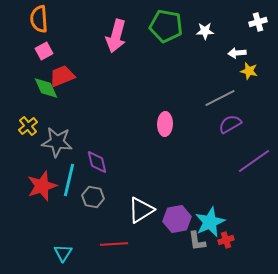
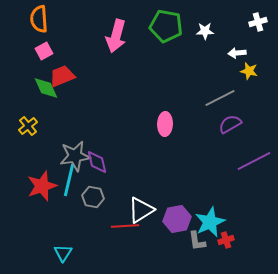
gray star: moved 18 px right, 14 px down; rotated 16 degrees counterclockwise
purple line: rotated 8 degrees clockwise
red line: moved 11 px right, 18 px up
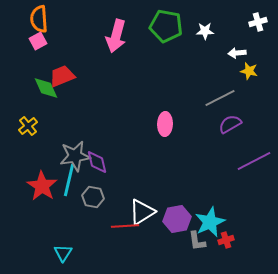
pink square: moved 6 px left, 10 px up
red star: rotated 20 degrees counterclockwise
white triangle: moved 1 px right, 2 px down
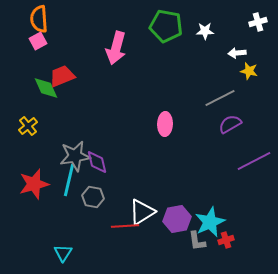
pink arrow: moved 12 px down
red star: moved 8 px left, 2 px up; rotated 24 degrees clockwise
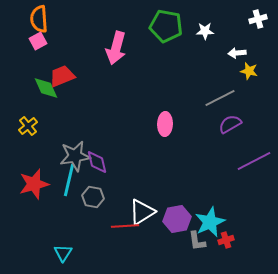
white cross: moved 3 px up
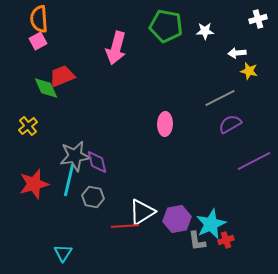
cyan star: moved 1 px right, 2 px down
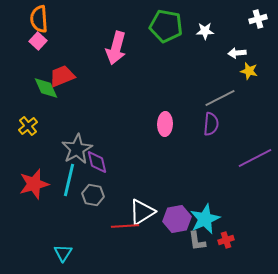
pink square: rotated 18 degrees counterclockwise
purple semicircle: moved 19 px left; rotated 125 degrees clockwise
gray star: moved 2 px right, 7 px up; rotated 20 degrees counterclockwise
purple line: moved 1 px right, 3 px up
gray hexagon: moved 2 px up
cyan star: moved 6 px left, 5 px up
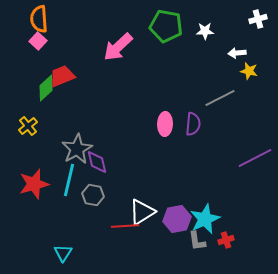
pink arrow: moved 2 px right, 1 px up; rotated 32 degrees clockwise
green diamond: rotated 72 degrees clockwise
purple semicircle: moved 18 px left
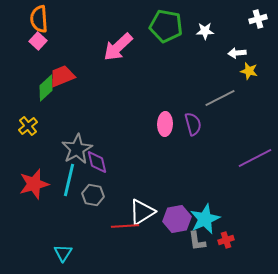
purple semicircle: rotated 20 degrees counterclockwise
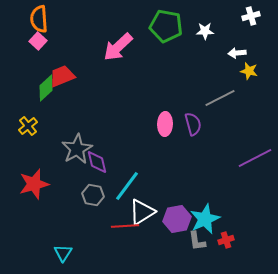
white cross: moved 7 px left, 3 px up
cyan line: moved 58 px right, 6 px down; rotated 24 degrees clockwise
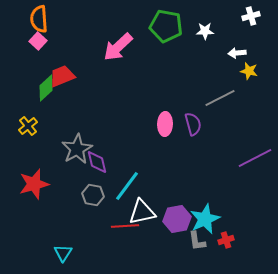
white triangle: rotated 20 degrees clockwise
